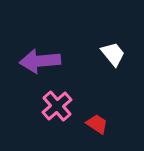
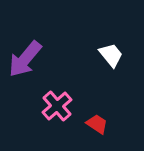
white trapezoid: moved 2 px left, 1 px down
purple arrow: moved 15 px left, 2 px up; rotated 45 degrees counterclockwise
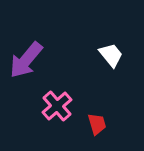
purple arrow: moved 1 px right, 1 px down
red trapezoid: rotated 40 degrees clockwise
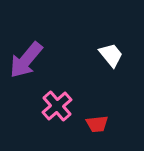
red trapezoid: rotated 100 degrees clockwise
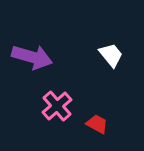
purple arrow: moved 6 px right, 3 px up; rotated 114 degrees counterclockwise
red trapezoid: rotated 145 degrees counterclockwise
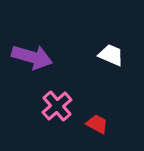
white trapezoid: rotated 28 degrees counterclockwise
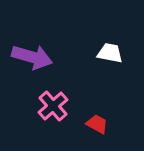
white trapezoid: moved 1 px left, 2 px up; rotated 12 degrees counterclockwise
pink cross: moved 4 px left
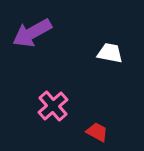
purple arrow: moved 24 px up; rotated 135 degrees clockwise
red trapezoid: moved 8 px down
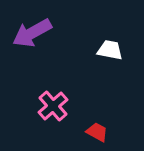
white trapezoid: moved 3 px up
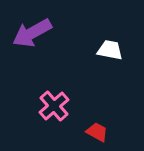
pink cross: moved 1 px right
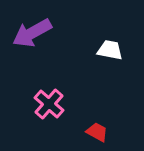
pink cross: moved 5 px left, 2 px up; rotated 8 degrees counterclockwise
